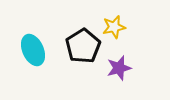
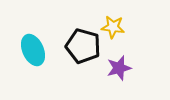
yellow star: moved 1 px left; rotated 20 degrees clockwise
black pentagon: rotated 24 degrees counterclockwise
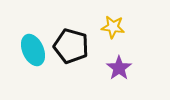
black pentagon: moved 12 px left
purple star: rotated 20 degrees counterclockwise
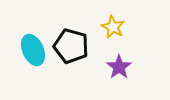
yellow star: rotated 20 degrees clockwise
purple star: moved 1 px up
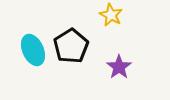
yellow star: moved 2 px left, 12 px up
black pentagon: rotated 24 degrees clockwise
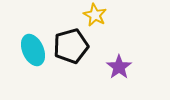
yellow star: moved 16 px left
black pentagon: rotated 16 degrees clockwise
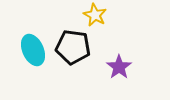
black pentagon: moved 2 px right, 1 px down; rotated 24 degrees clockwise
